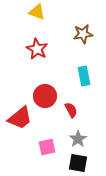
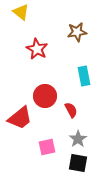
yellow triangle: moved 16 px left; rotated 18 degrees clockwise
brown star: moved 6 px left, 2 px up
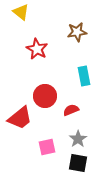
red semicircle: rotated 84 degrees counterclockwise
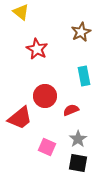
brown star: moved 4 px right; rotated 18 degrees counterclockwise
pink square: rotated 36 degrees clockwise
